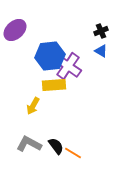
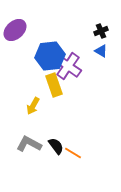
yellow rectangle: rotated 75 degrees clockwise
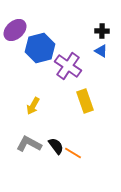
black cross: moved 1 px right; rotated 24 degrees clockwise
blue hexagon: moved 10 px left, 8 px up; rotated 8 degrees counterclockwise
yellow rectangle: moved 31 px right, 16 px down
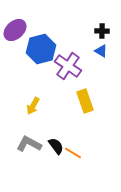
blue hexagon: moved 1 px right, 1 px down
